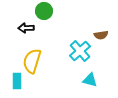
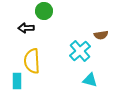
yellow semicircle: rotated 20 degrees counterclockwise
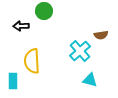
black arrow: moved 5 px left, 2 px up
cyan rectangle: moved 4 px left
